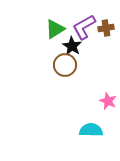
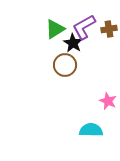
brown cross: moved 3 px right, 1 px down
black star: moved 1 px right, 3 px up
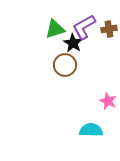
green triangle: rotated 15 degrees clockwise
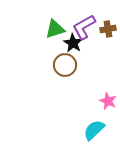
brown cross: moved 1 px left
cyan semicircle: moved 3 px right; rotated 45 degrees counterclockwise
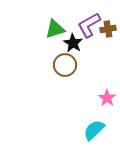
purple L-shape: moved 5 px right, 2 px up
pink star: moved 1 px left, 3 px up; rotated 12 degrees clockwise
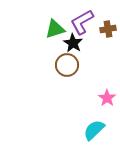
purple L-shape: moved 7 px left, 3 px up
brown circle: moved 2 px right
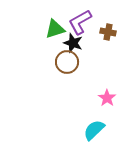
purple L-shape: moved 2 px left
brown cross: moved 3 px down; rotated 21 degrees clockwise
black star: rotated 12 degrees counterclockwise
brown circle: moved 3 px up
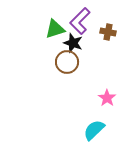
purple L-shape: moved 1 px up; rotated 16 degrees counterclockwise
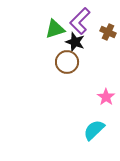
brown cross: rotated 14 degrees clockwise
black star: moved 2 px right, 1 px up
pink star: moved 1 px left, 1 px up
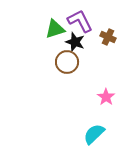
purple L-shape: rotated 108 degrees clockwise
brown cross: moved 5 px down
cyan semicircle: moved 4 px down
